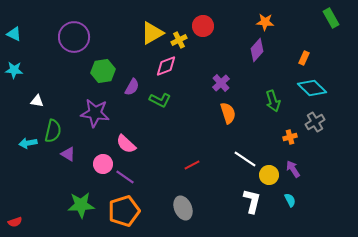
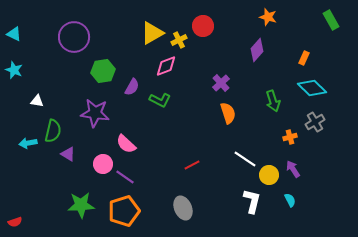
green rectangle: moved 2 px down
orange star: moved 3 px right, 5 px up; rotated 12 degrees clockwise
cyan star: rotated 18 degrees clockwise
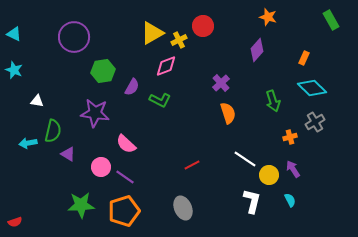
pink circle: moved 2 px left, 3 px down
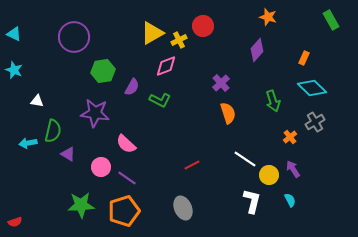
orange cross: rotated 24 degrees counterclockwise
purple line: moved 2 px right, 1 px down
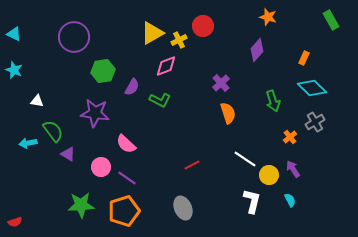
green semicircle: rotated 50 degrees counterclockwise
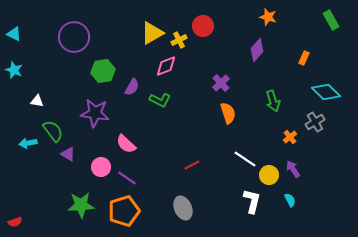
cyan diamond: moved 14 px right, 4 px down
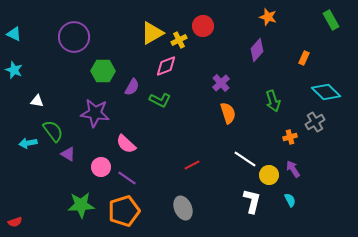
green hexagon: rotated 10 degrees clockwise
orange cross: rotated 24 degrees clockwise
